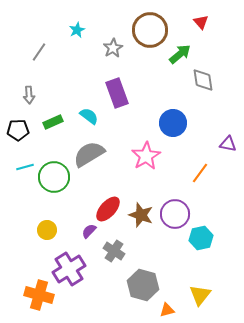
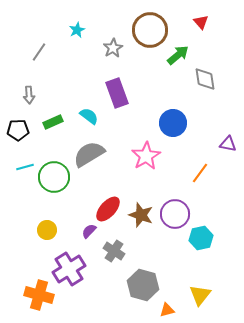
green arrow: moved 2 px left, 1 px down
gray diamond: moved 2 px right, 1 px up
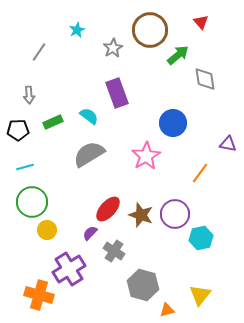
green circle: moved 22 px left, 25 px down
purple semicircle: moved 1 px right, 2 px down
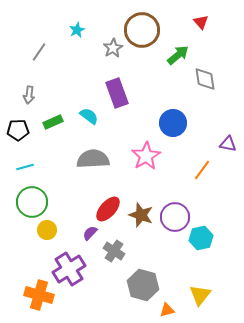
brown circle: moved 8 px left
gray arrow: rotated 12 degrees clockwise
gray semicircle: moved 4 px right, 5 px down; rotated 28 degrees clockwise
orange line: moved 2 px right, 3 px up
purple circle: moved 3 px down
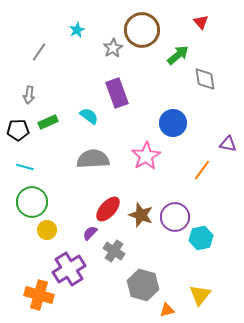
green rectangle: moved 5 px left
cyan line: rotated 30 degrees clockwise
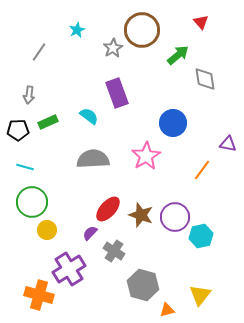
cyan hexagon: moved 2 px up
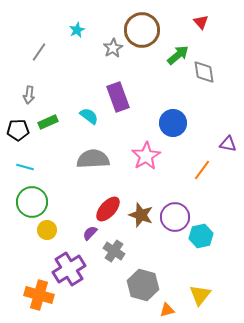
gray diamond: moved 1 px left, 7 px up
purple rectangle: moved 1 px right, 4 px down
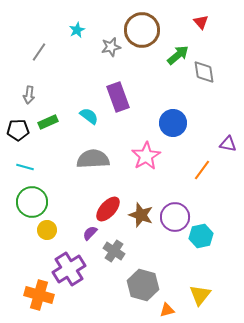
gray star: moved 2 px left, 1 px up; rotated 18 degrees clockwise
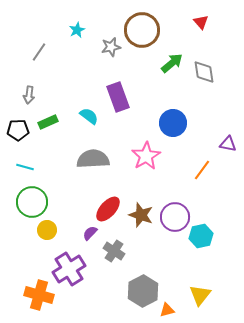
green arrow: moved 6 px left, 8 px down
gray hexagon: moved 6 px down; rotated 16 degrees clockwise
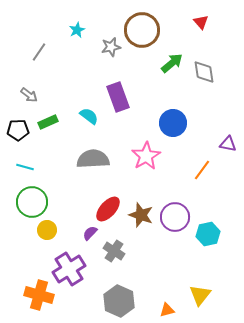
gray arrow: rotated 60 degrees counterclockwise
cyan hexagon: moved 7 px right, 2 px up
gray hexagon: moved 24 px left, 10 px down; rotated 8 degrees counterclockwise
